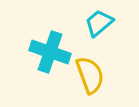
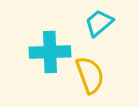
cyan cross: rotated 21 degrees counterclockwise
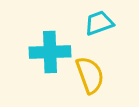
cyan trapezoid: rotated 20 degrees clockwise
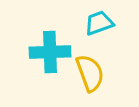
yellow semicircle: moved 2 px up
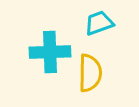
yellow semicircle: rotated 21 degrees clockwise
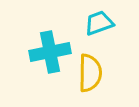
cyan cross: rotated 9 degrees counterclockwise
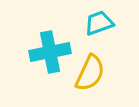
yellow semicircle: rotated 24 degrees clockwise
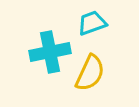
cyan trapezoid: moved 7 px left
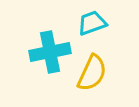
yellow semicircle: moved 2 px right
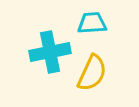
cyan trapezoid: rotated 16 degrees clockwise
